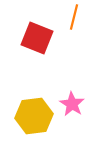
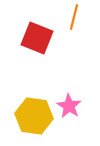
pink star: moved 3 px left, 2 px down
yellow hexagon: rotated 15 degrees clockwise
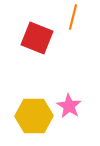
orange line: moved 1 px left
yellow hexagon: rotated 9 degrees counterclockwise
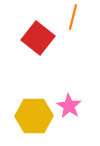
red square: moved 1 px right; rotated 16 degrees clockwise
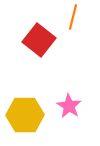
red square: moved 1 px right, 2 px down
yellow hexagon: moved 9 px left, 1 px up
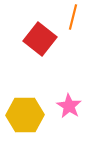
red square: moved 1 px right, 1 px up
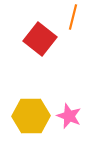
pink star: moved 10 px down; rotated 10 degrees counterclockwise
yellow hexagon: moved 6 px right, 1 px down
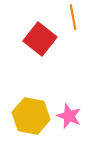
orange line: rotated 25 degrees counterclockwise
yellow hexagon: rotated 12 degrees clockwise
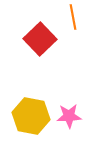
red square: rotated 8 degrees clockwise
pink star: rotated 25 degrees counterclockwise
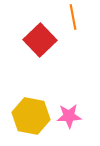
red square: moved 1 px down
